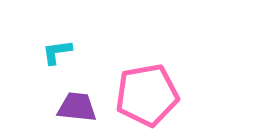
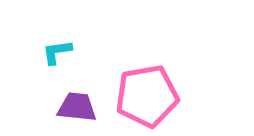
pink pentagon: moved 1 px down
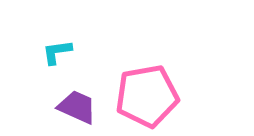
purple trapezoid: rotated 18 degrees clockwise
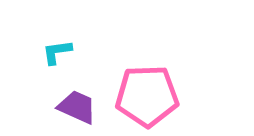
pink pentagon: rotated 8 degrees clockwise
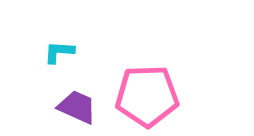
cyan L-shape: moved 2 px right; rotated 12 degrees clockwise
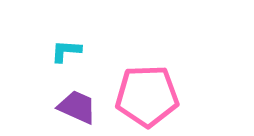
cyan L-shape: moved 7 px right, 1 px up
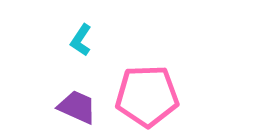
cyan L-shape: moved 15 px right, 11 px up; rotated 60 degrees counterclockwise
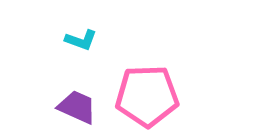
cyan L-shape: rotated 104 degrees counterclockwise
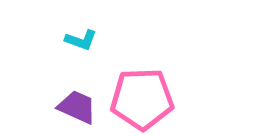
pink pentagon: moved 5 px left, 3 px down
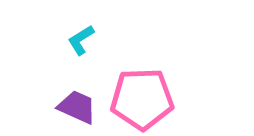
cyan L-shape: rotated 128 degrees clockwise
